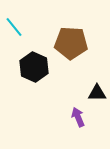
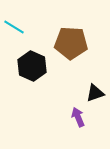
cyan line: rotated 20 degrees counterclockwise
black hexagon: moved 2 px left, 1 px up
black triangle: moved 2 px left; rotated 18 degrees counterclockwise
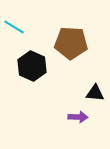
black triangle: rotated 24 degrees clockwise
purple arrow: rotated 114 degrees clockwise
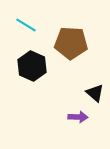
cyan line: moved 12 px right, 2 px up
black triangle: rotated 36 degrees clockwise
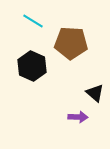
cyan line: moved 7 px right, 4 px up
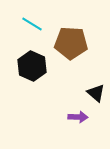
cyan line: moved 1 px left, 3 px down
black triangle: moved 1 px right
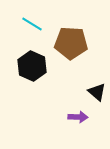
black triangle: moved 1 px right, 1 px up
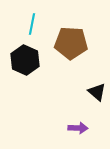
cyan line: rotated 70 degrees clockwise
black hexagon: moved 7 px left, 6 px up
purple arrow: moved 11 px down
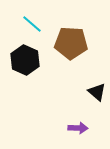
cyan line: rotated 60 degrees counterclockwise
